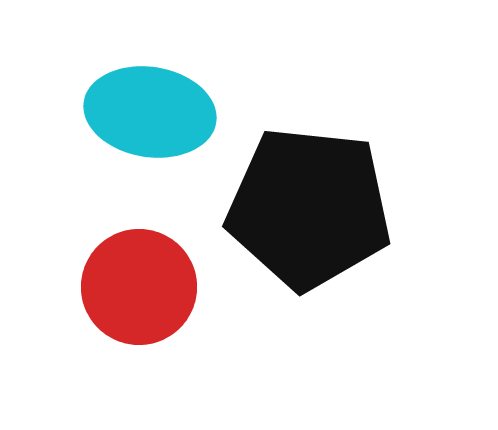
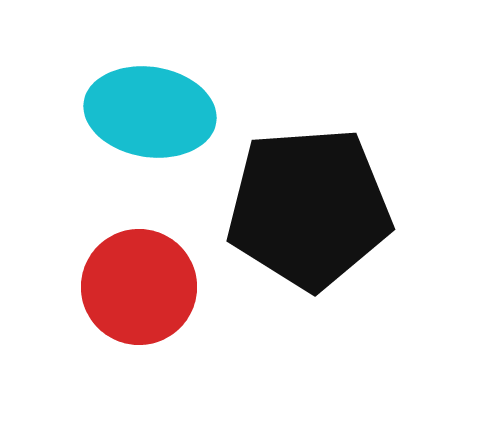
black pentagon: rotated 10 degrees counterclockwise
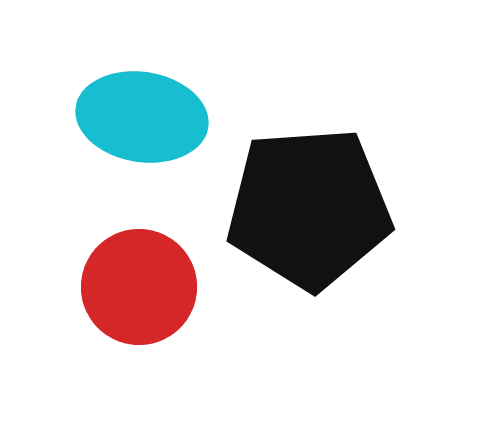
cyan ellipse: moved 8 px left, 5 px down
